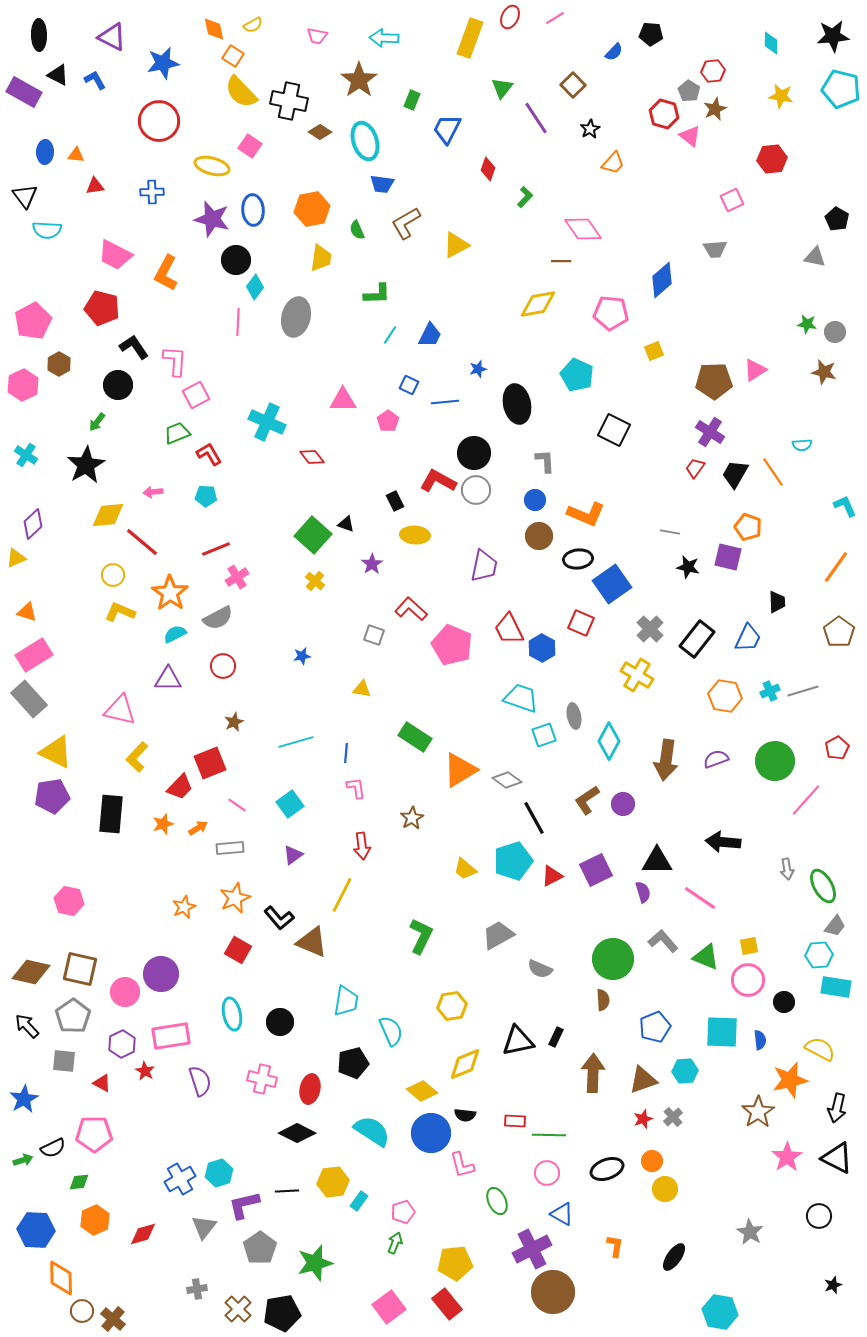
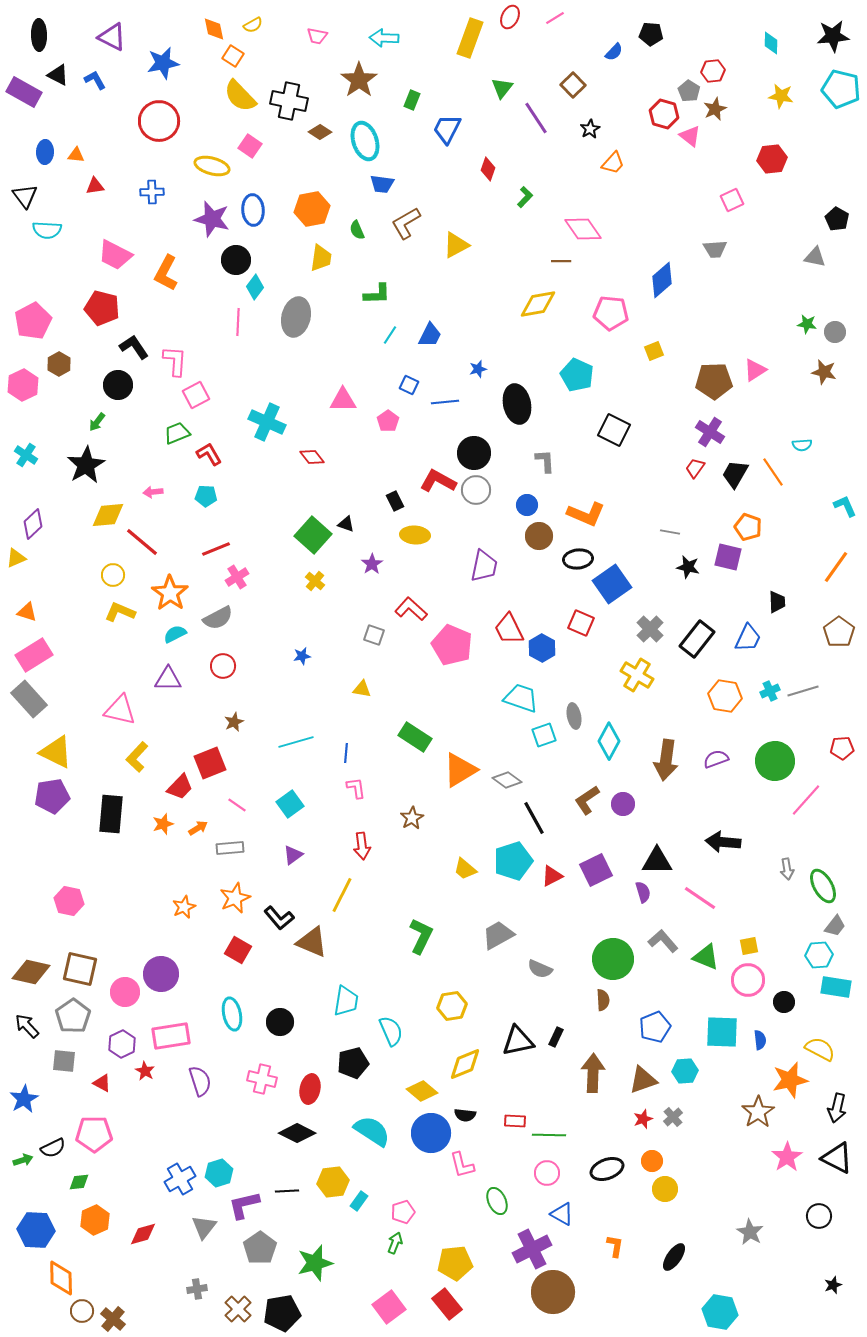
yellow semicircle at (241, 92): moved 1 px left, 4 px down
blue circle at (535, 500): moved 8 px left, 5 px down
red pentagon at (837, 748): moved 5 px right; rotated 25 degrees clockwise
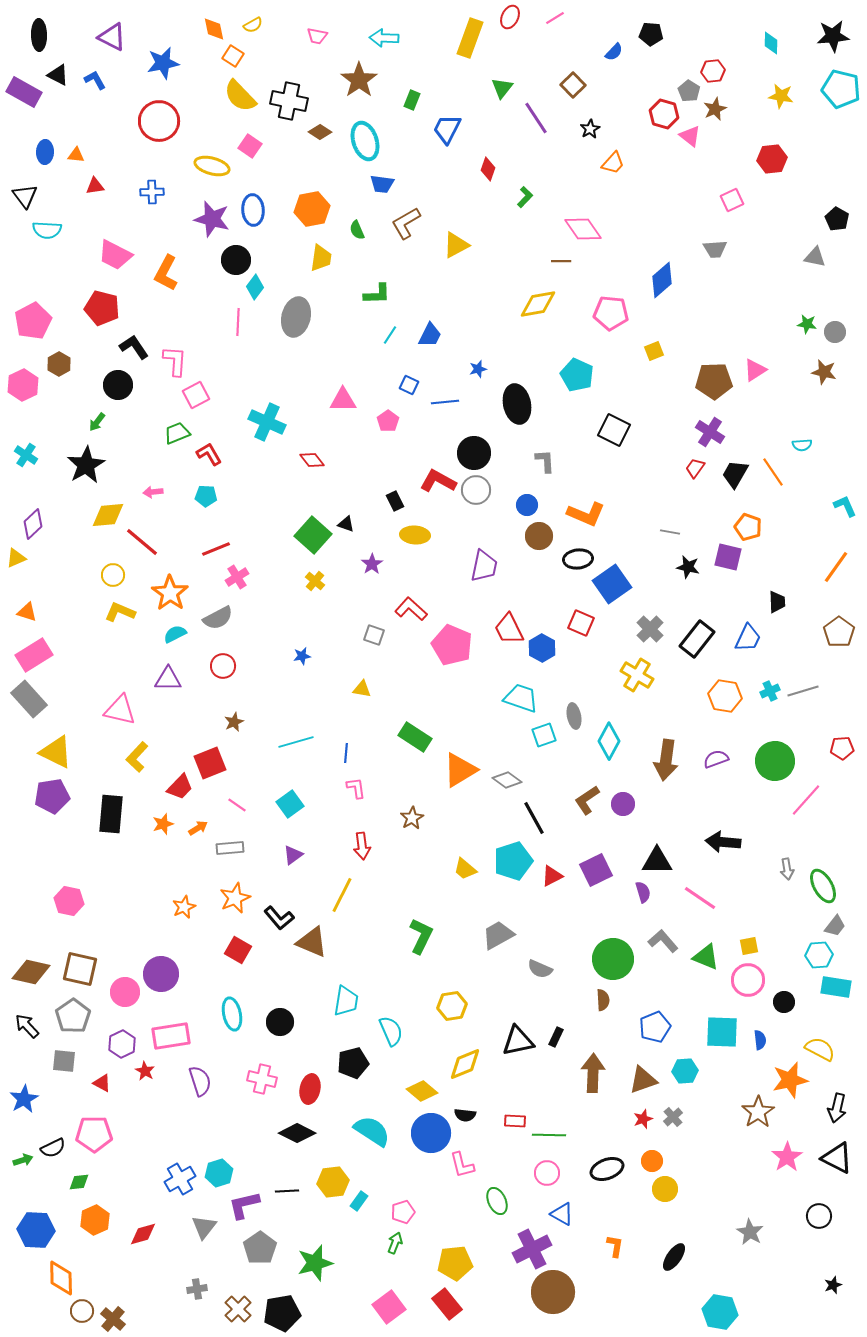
red diamond at (312, 457): moved 3 px down
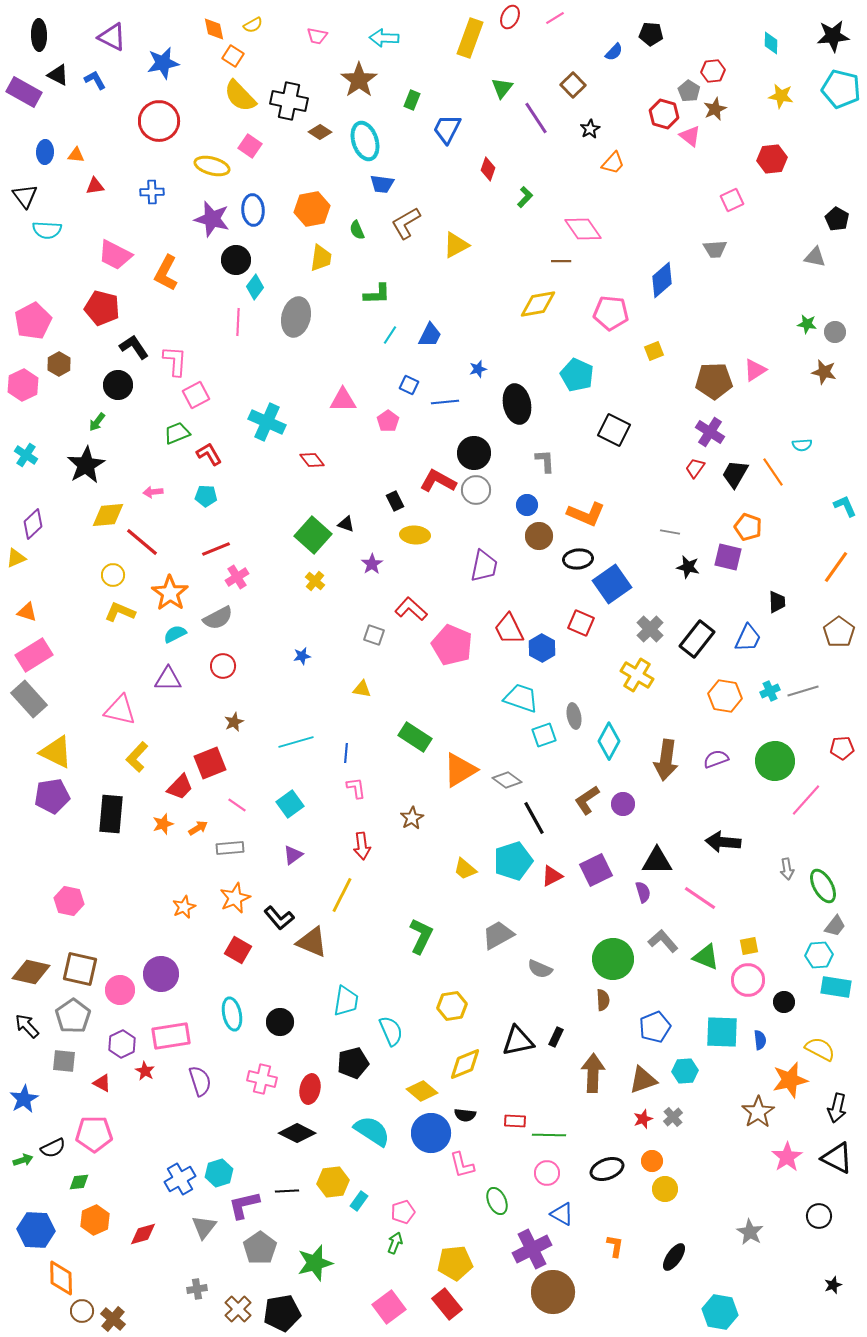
pink circle at (125, 992): moved 5 px left, 2 px up
